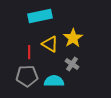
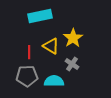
yellow triangle: moved 1 px right, 2 px down
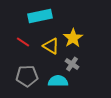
red line: moved 6 px left, 10 px up; rotated 56 degrees counterclockwise
cyan semicircle: moved 4 px right
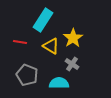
cyan rectangle: moved 3 px right, 4 px down; rotated 45 degrees counterclockwise
red line: moved 3 px left; rotated 24 degrees counterclockwise
gray pentagon: moved 1 px up; rotated 25 degrees clockwise
cyan semicircle: moved 1 px right, 2 px down
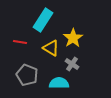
yellow triangle: moved 2 px down
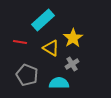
cyan rectangle: rotated 15 degrees clockwise
gray cross: rotated 24 degrees clockwise
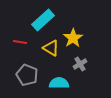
gray cross: moved 8 px right
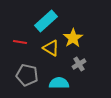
cyan rectangle: moved 3 px right, 1 px down
gray cross: moved 1 px left
gray pentagon: rotated 10 degrees counterclockwise
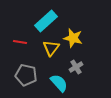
yellow star: rotated 24 degrees counterclockwise
yellow triangle: rotated 36 degrees clockwise
gray cross: moved 3 px left, 3 px down
gray pentagon: moved 1 px left
cyan semicircle: rotated 48 degrees clockwise
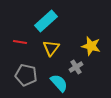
yellow star: moved 18 px right, 8 px down
